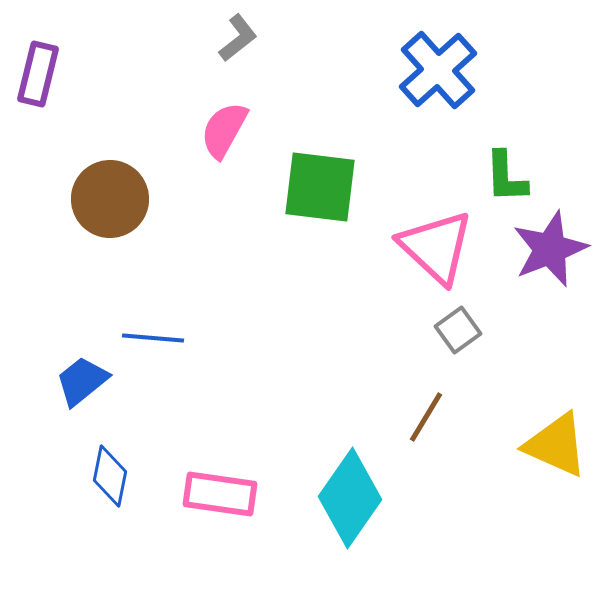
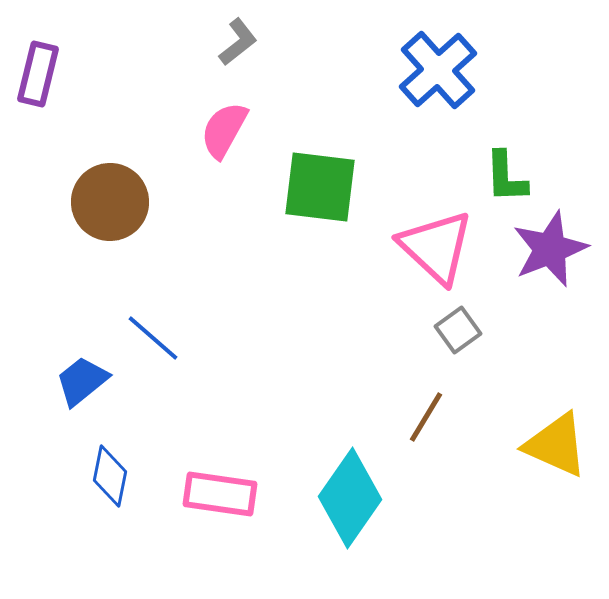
gray L-shape: moved 4 px down
brown circle: moved 3 px down
blue line: rotated 36 degrees clockwise
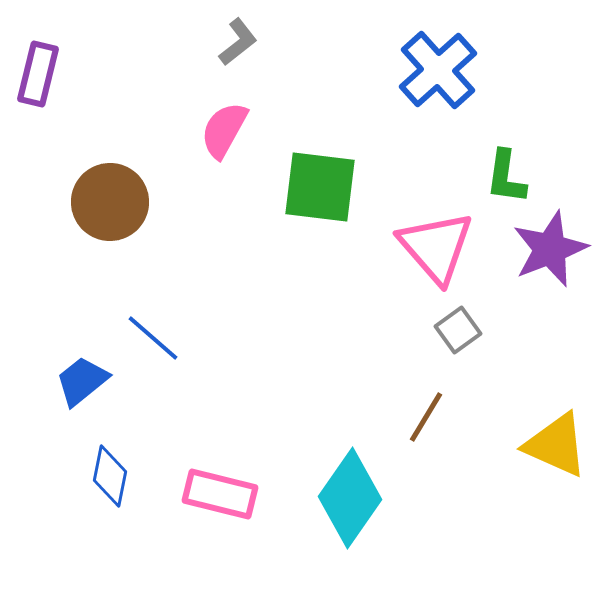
green L-shape: rotated 10 degrees clockwise
pink triangle: rotated 6 degrees clockwise
pink rectangle: rotated 6 degrees clockwise
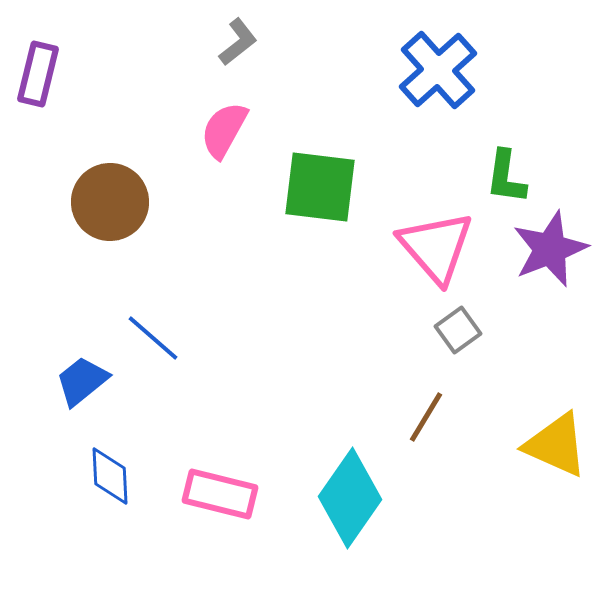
blue diamond: rotated 14 degrees counterclockwise
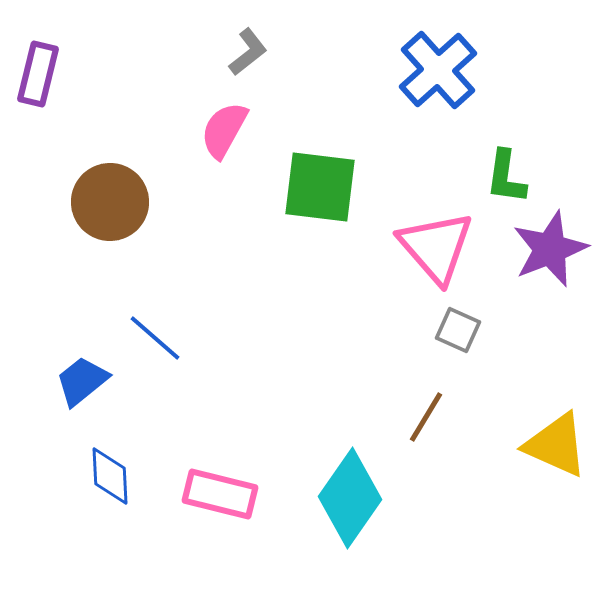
gray L-shape: moved 10 px right, 10 px down
gray square: rotated 30 degrees counterclockwise
blue line: moved 2 px right
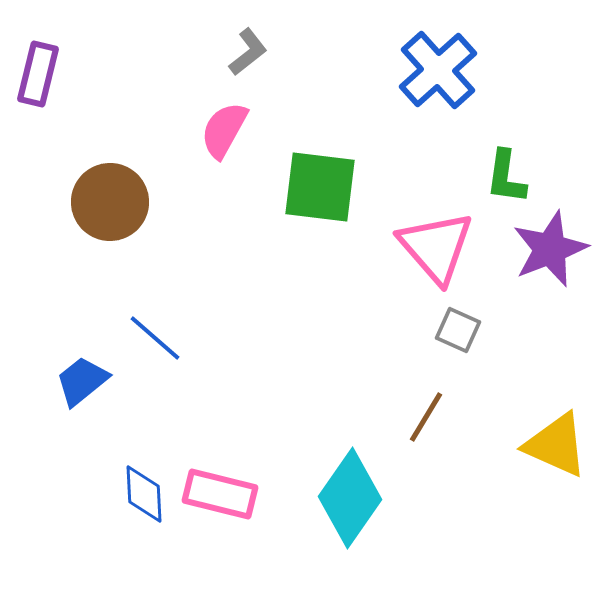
blue diamond: moved 34 px right, 18 px down
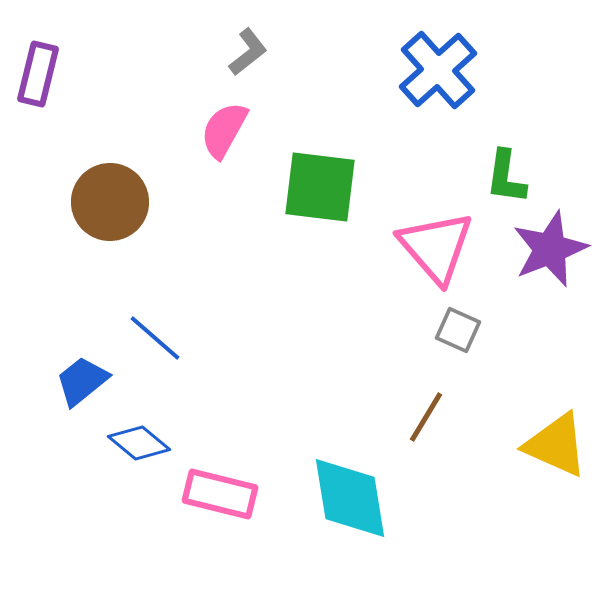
blue diamond: moved 5 px left, 51 px up; rotated 48 degrees counterclockwise
cyan diamond: rotated 44 degrees counterclockwise
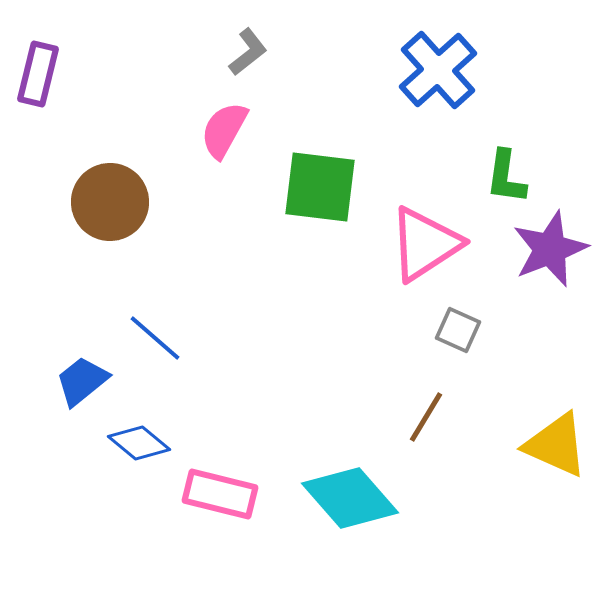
pink triangle: moved 11 px left, 3 px up; rotated 38 degrees clockwise
cyan diamond: rotated 32 degrees counterclockwise
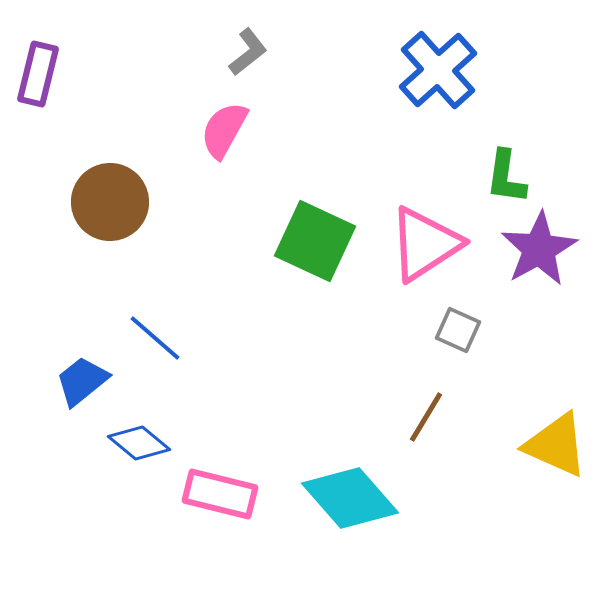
green square: moved 5 px left, 54 px down; rotated 18 degrees clockwise
purple star: moved 11 px left; rotated 8 degrees counterclockwise
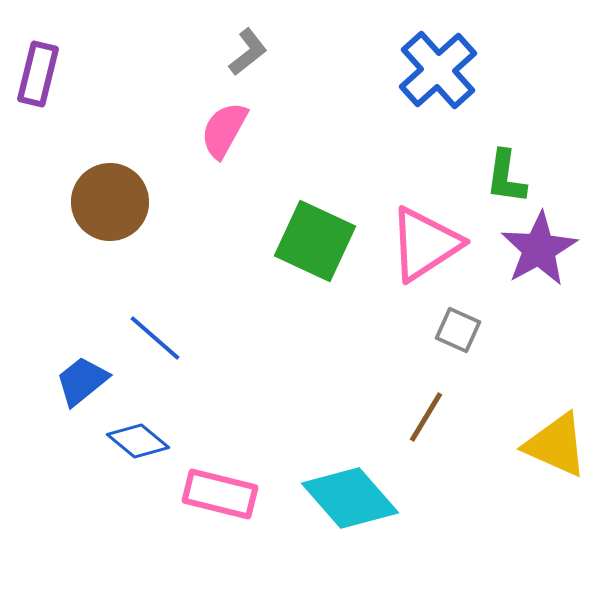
blue diamond: moved 1 px left, 2 px up
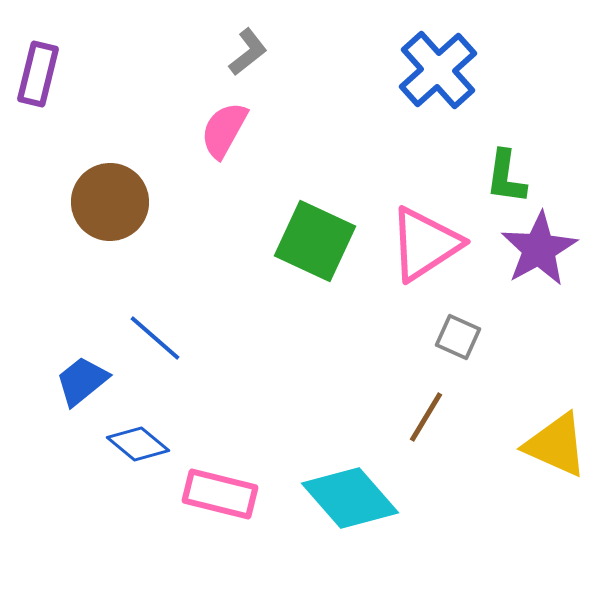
gray square: moved 7 px down
blue diamond: moved 3 px down
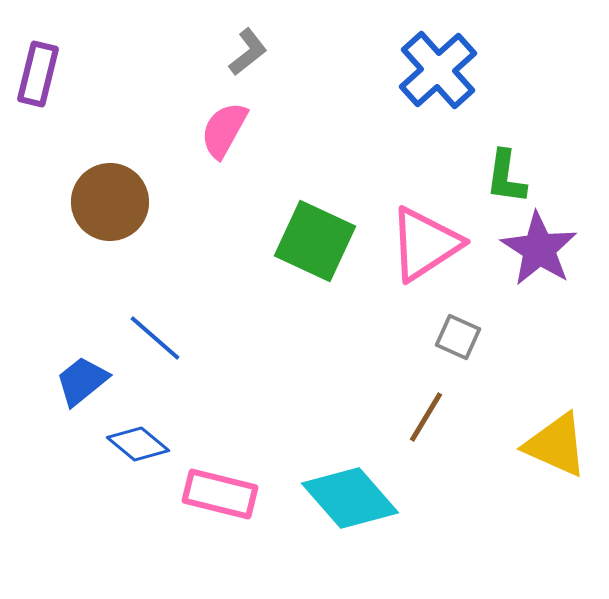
purple star: rotated 10 degrees counterclockwise
